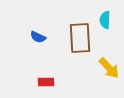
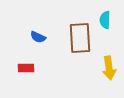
yellow arrow: rotated 35 degrees clockwise
red rectangle: moved 20 px left, 14 px up
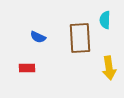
red rectangle: moved 1 px right
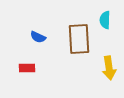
brown rectangle: moved 1 px left, 1 px down
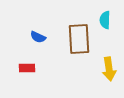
yellow arrow: moved 1 px down
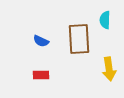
blue semicircle: moved 3 px right, 4 px down
red rectangle: moved 14 px right, 7 px down
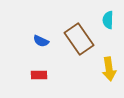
cyan semicircle: moved 3 px right
brown rectangle: rotated 32 degrees counterclockwise
red rectangle: moved 2 px left
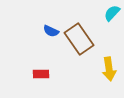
cyan semicircle: moved 4 px right, 7 px up; rotated 42 degrees clockwise
blue semicircle: moved 10 px right, 10 px up
red rectangle: moved 2 px right, 1 px up
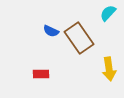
cyan semicircle: moved 4 px left
brown rectangle: moved 1 px up
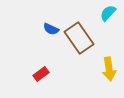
blue semicircle: moved 2 px up
red rectangle: rotated 35 degrees counterclockwise
